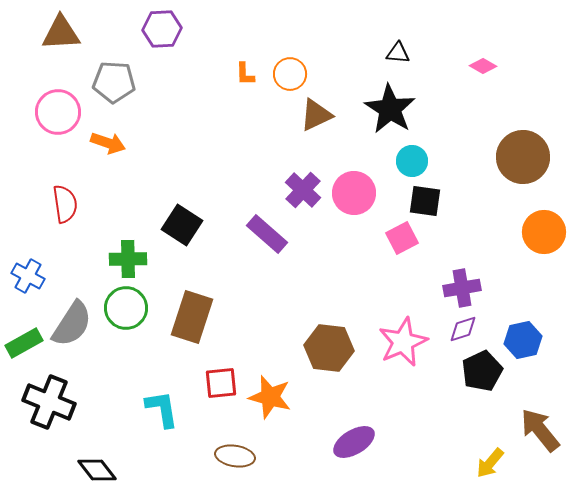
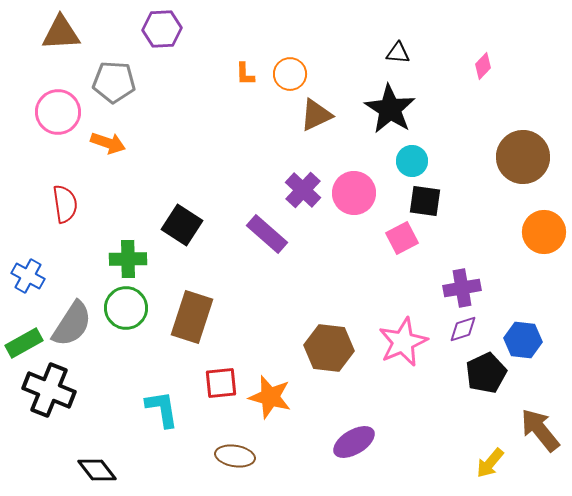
pink diamond at (483, 66): rotated 76 degrees counterclockwise
blue hexagon at (523, 340): rotated 18 degrees clockwise
black pentagon at (482, 371): moved 4 px right, 2 px down
black cross at (49, 402): moved 12 px up
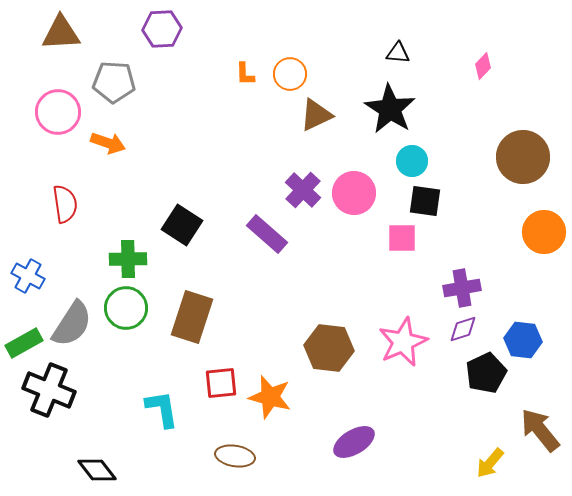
pink square at (402, 238): rotated 28 degrees clockwise
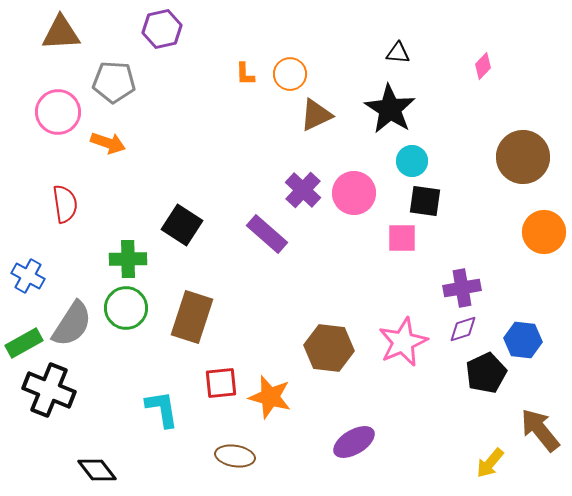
purple hexagon at (162, 29): rotated 9 degrees counterclockwise
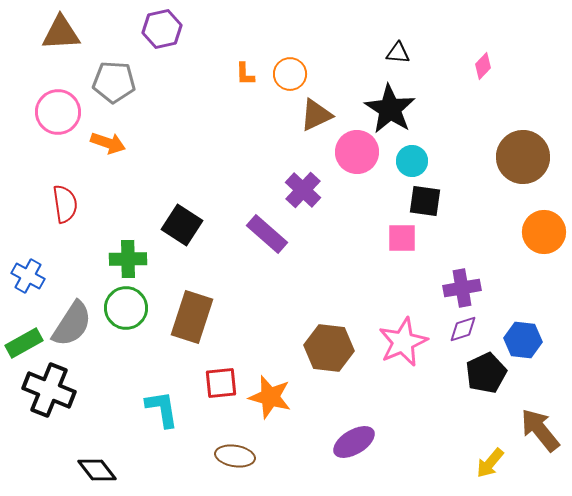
pink circle at (354, 193): moved 3 px right, 41 px up
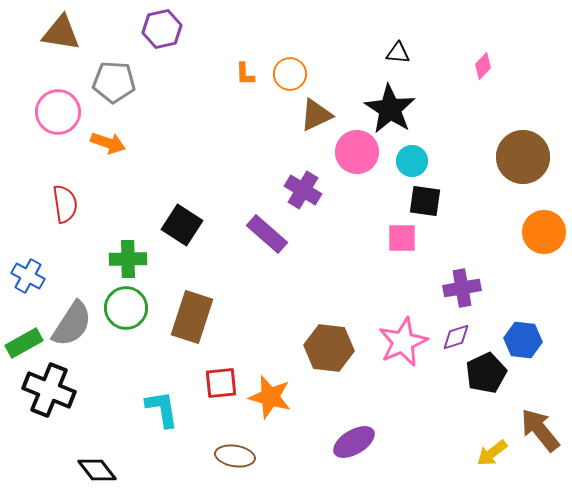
brown triangle at (61, 33): rotated 12 degrees clockwise
purple cross at (303, 190): rotated 12 degrees counterclockwise
purple diamond at (463, 329): moved 7 px left, 8 px down
yellow arrow at (490, 463): moved 2 px right, 10 px up; rotated 12 degrees clockwise
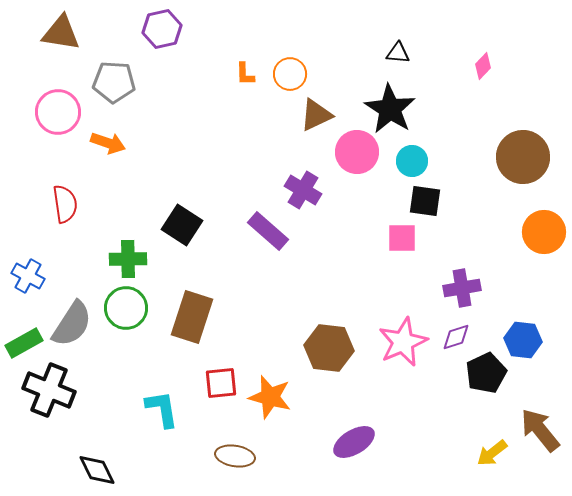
purple rectangle at (267, 234): moved 1 px right, 3 px up
black diamond at (97, 470): rotated 12 degrees clockwise
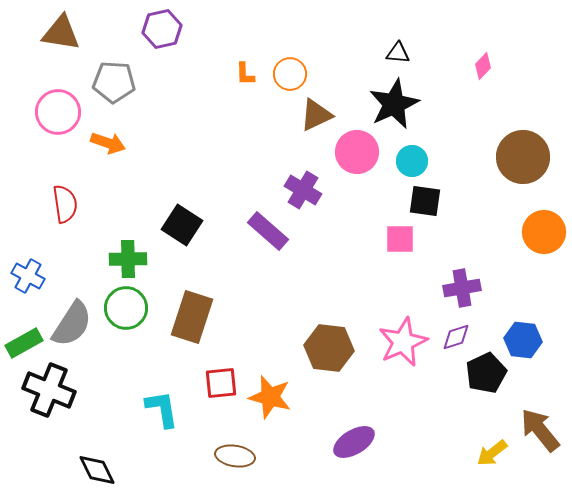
black star at (390, 109): moved 4 px right, 5 px up; rotated 15 degrees clockwise
pink square at (402, 238): moved 2 px left, 1 px down
